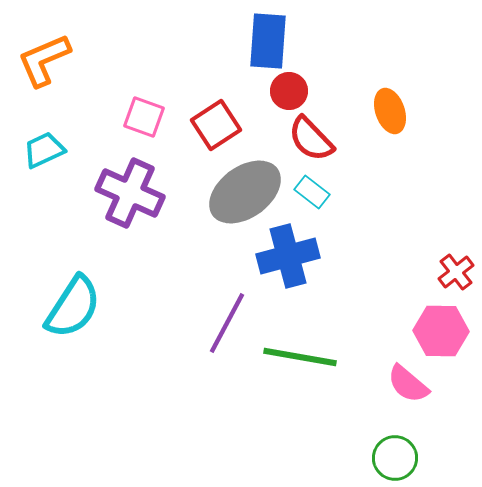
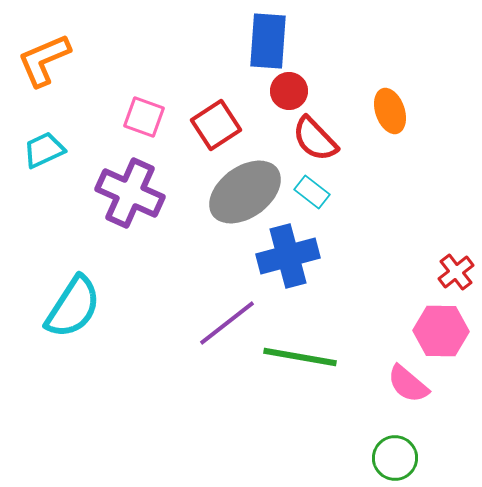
red semicircle: moved 4 px right
purple line: rotated 24 degrees clockwise
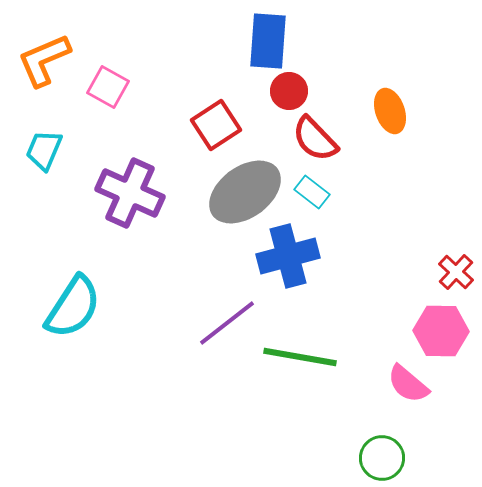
pink square: moved 36 px left, 30 px up; rotated 9 degrees clockwise
cyan trapezoid: rotated 42 degrees counterclockwise
red cross: rotated 9 degrees counterclockwise
green circle: moved 13 px left
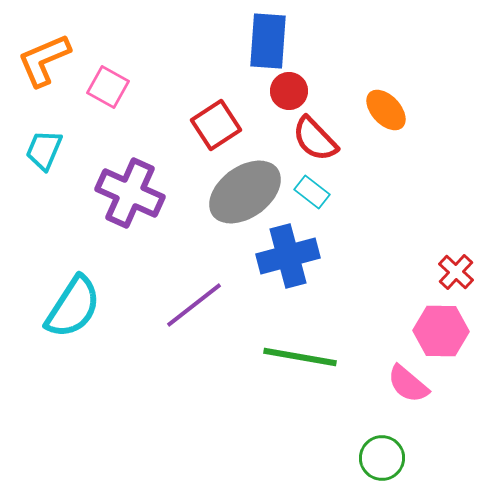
orange ellipse: moved 4 px left, 1 px up; rotated 24 degrees counterclockwise
purple line: moved 33 px left, 18 px up
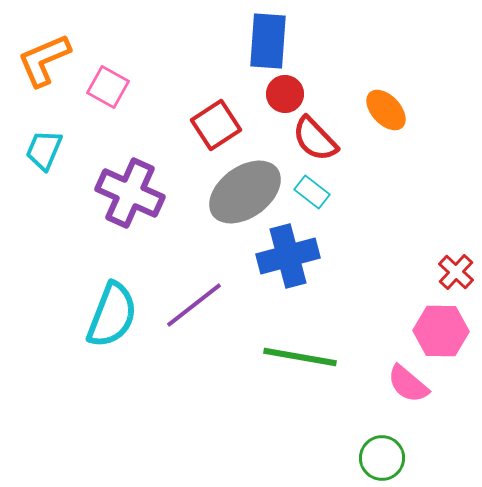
red circle: moved 4 px left, 3 px down
cyan semicircle: moved 39 px right, 8 px down; rotated 12 degrees counterclockwise
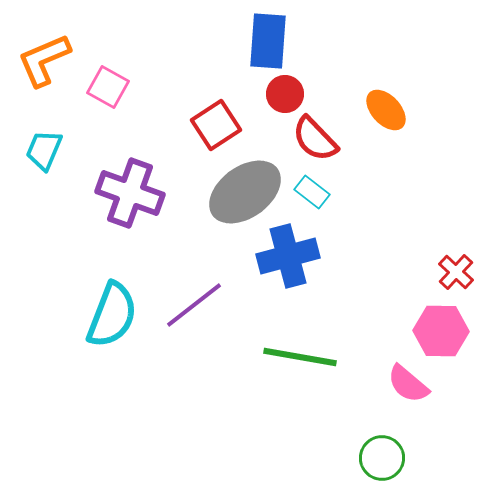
purple cross: rotated 4 degrees counterclockwise
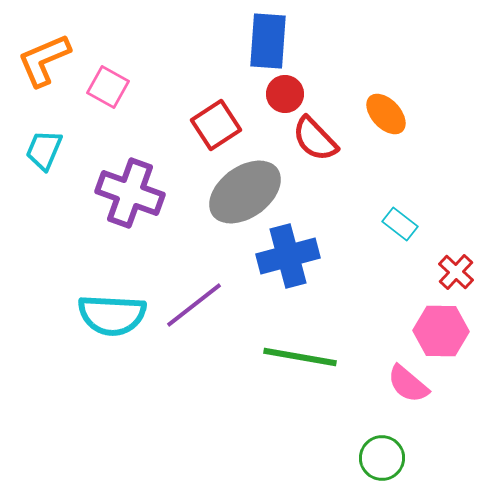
orange ellipse: moved 4 px down
cyan rectangle: moved 88 px right, 32 px down
cyan semicircle: rotated 72 degrees clockwise
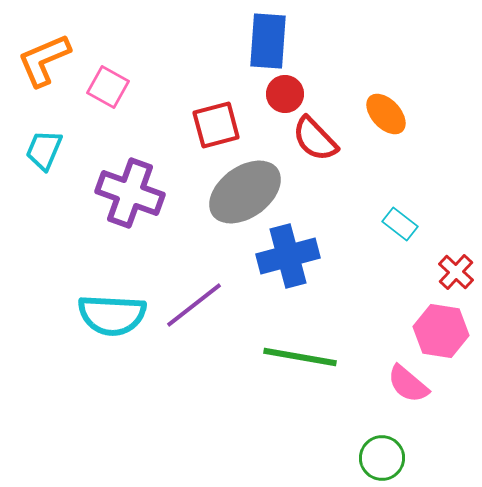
red square: rotated 18 degrees clockwise
pink hexagon: rotated 8 degrees clockwise
